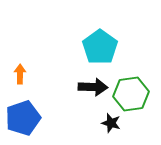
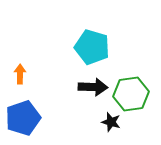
cyan pentagon: moved 8 px left; rotated 20 degrees counterclockwise
black star: moved 1 px up
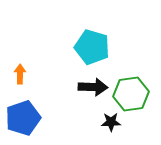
black star: rotated 18 degrees counterclockwise
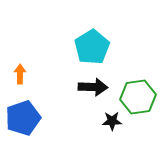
cyan pentagon: rotated 24 degrees clockwise
green hexagon: moved 7 px right, 3 px down
black star: moved 1 px right, 1 px up
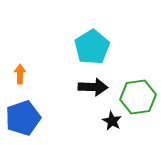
black star: rotated 30 degrees clockwise
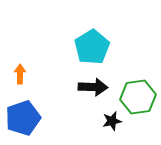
black star: rotated 30 degrees clockwise
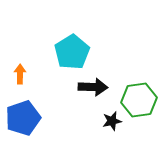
cyan pentagon: moved 20 px left, 5 px down
green hexagon: moved 1 px right, 3 px down
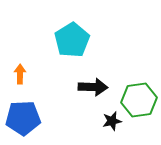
cyan pentagon: moved 12 px up
blue pentagon: rotated 16 degrees clockwise
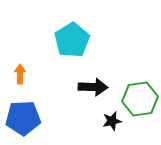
green hexagon: moved 1 px right, 1 px up
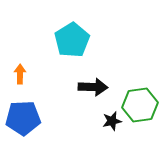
green hexagon: moved 6 px down
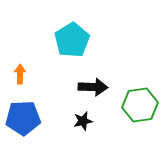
black star: moved 29 px left
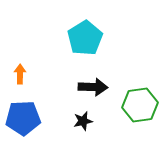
cyan pentagon: moved 13 px right, 2 px up
